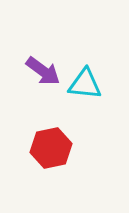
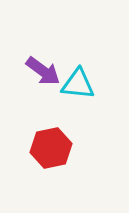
cyan triangle: moved 7 px left
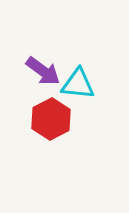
red hexagon: moved 29 px up; rotated 15 degrees counterclockwise
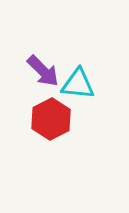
purple arrow: rotated 9 degrees clockwise
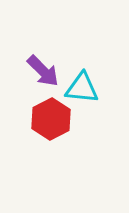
cyan triangle: moved 4 px right, 4 px down
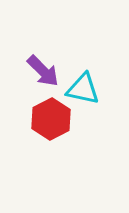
cyan triangle: moved 1 px right, 1 px down; rotated 6 degrees clockwise
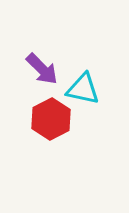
purple arrow: moved 1 px left, 2 px up
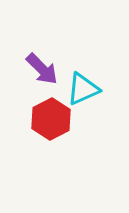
cyan triangle: rotated 36 degrees counterclockwise
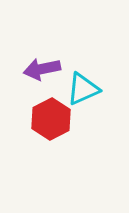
purple arrow: rotated 123 degrees clockwise
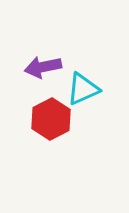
purple arrow: moved 1 px right, 2 px up
